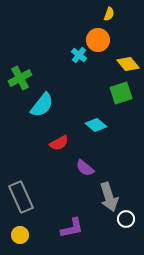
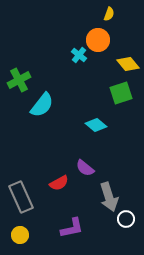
green cross: moved 1 px left, 2 px down
red semicircle: moved 40 px down
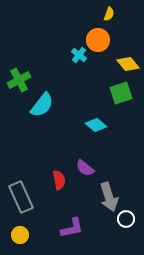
red semicircle: moved 3 px up; rotated 72 degrees counterclockwise
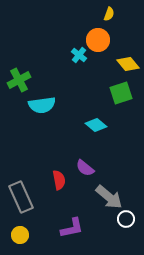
cyan semicircle: rotated 44 degrees clockwise
gray arrow: rotated 32 degrees counterclockwise
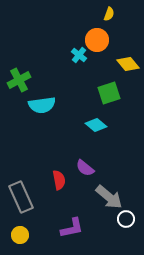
orange circle: moved 1 px left
green square: moved 12 px left
